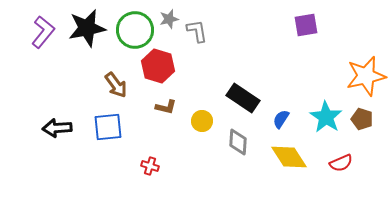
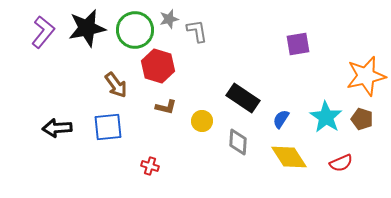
purple square: moved 8 px left, 19 px down
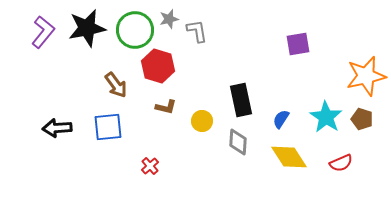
black rectangle: moved 2 px left, 2 px down; rotated 44 degrees clockwise
red cross: rotated 30 degrees clockwise
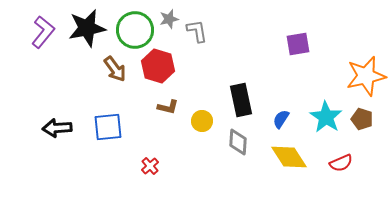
brown arrow: moved 1 px left, 16 px up
brown L-shape: moved 2 px right
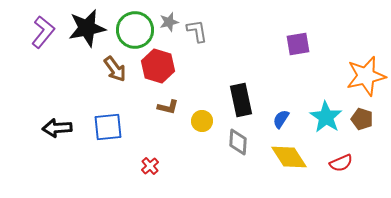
gray star: moved 3 px down
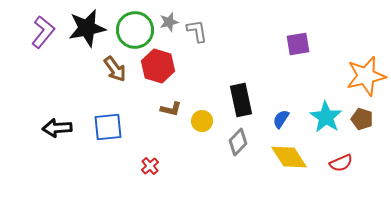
brown L-shape: moved 3 px right, 2 px down
gray diamond: rotated 40 degrees clockwise
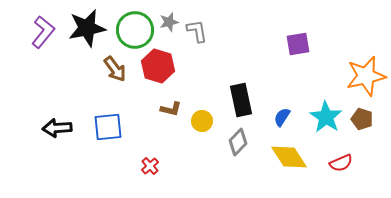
blue semicircle: moved 1 px right, 2 px up
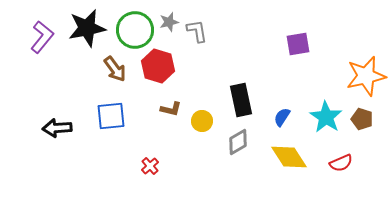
purple L-shape: moved 1 px left, 5 px down
blue square: moved 3 px right, 11 px up
gray diamond: rotated 16 degrees clockwise
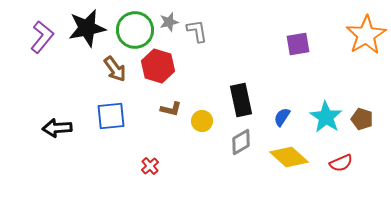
orange star: moved 41 px up; rotated 18 degrees counterclockwise
gray diamond: moved 3 px right
yellow diamond: rotated 15 degrees counterclockwise
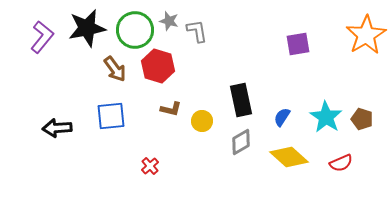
gray star: moved 1 px up; rotated 30 degrees clockwise
